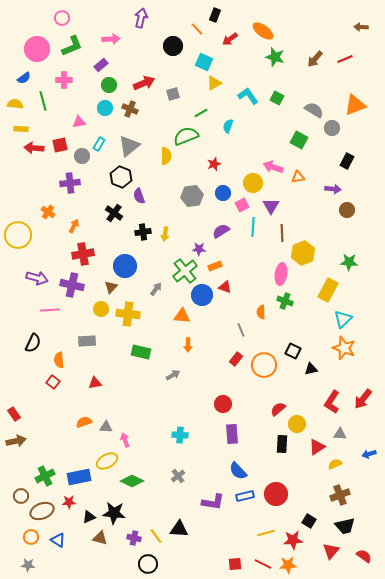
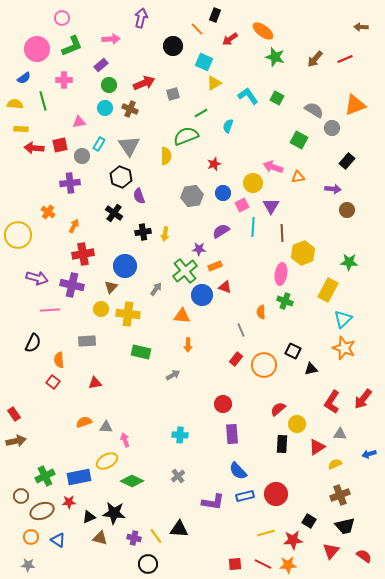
gray triangle at (129, 146): rotated 25 degrees counterclockwise
black rectangle at (347, 161): rotated 14 degrees clockwise
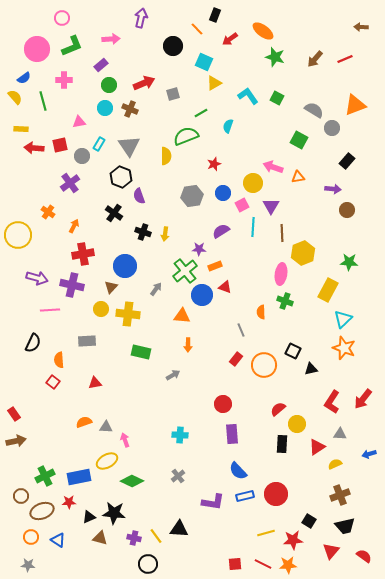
yellow semicircle at (15, 104): moved 7 px up; rotated 42 degrees clockwise
purple cross at (70, 183): rotated 30 degrees counterclockwise
black cross at (143, 232): rotated 28 degrees clockwise
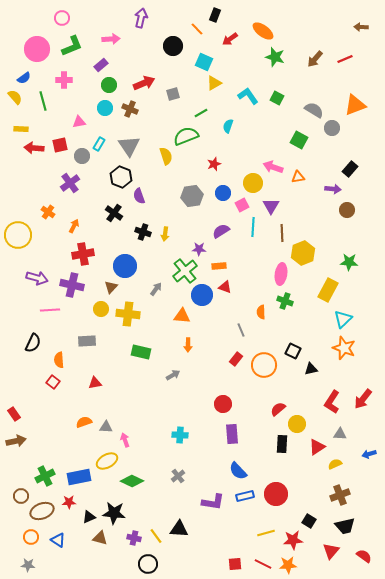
yellow semicircle at (166, 156): rotated 18 degrees counterclockwise
black rectangle at (347, 161): moved 3 px right, 8 px down
orange rectangle at (215, 266): moved 4 px right; rotated 16 degrees clockwise
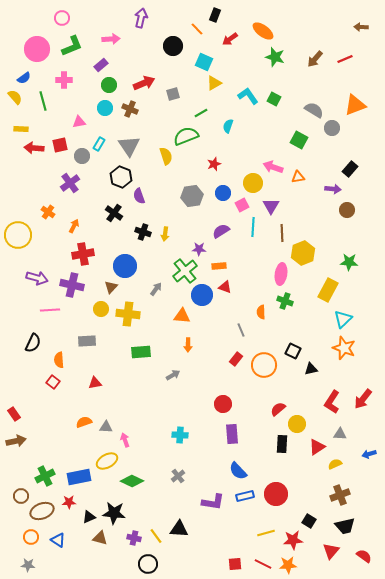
green square at (277, 98): moved 3 px left, 1 px down
green rectangle at (141, 352): rotated 18 degrees counterclockwise
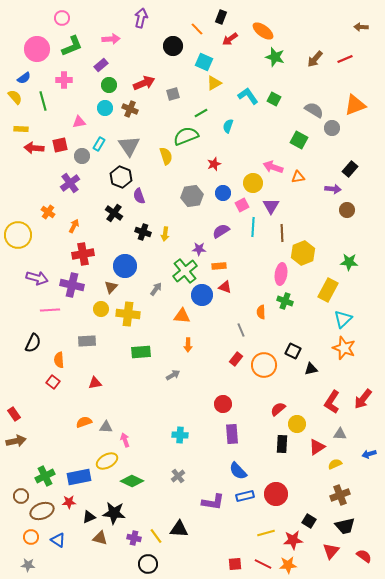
black rectangle at (215, 15): moved 6 px right, 2 px down
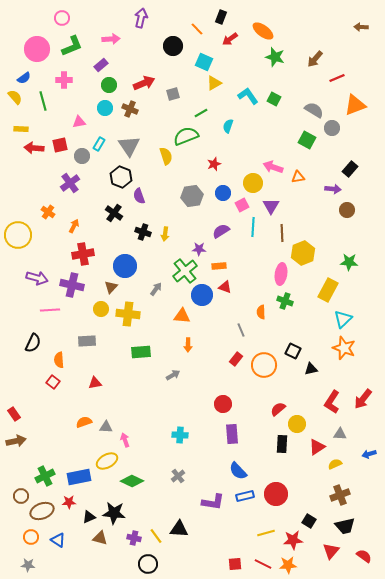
red line at (345, 59): moved 8 px left, 19 px down
green square at (299, 140): moved 8 px right
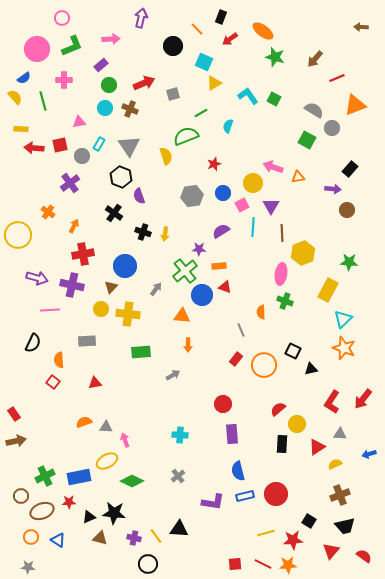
blue semicircle at (238, 471): rotated 30 degrees clockwise
gray star at (28, 565): moved 2 px down
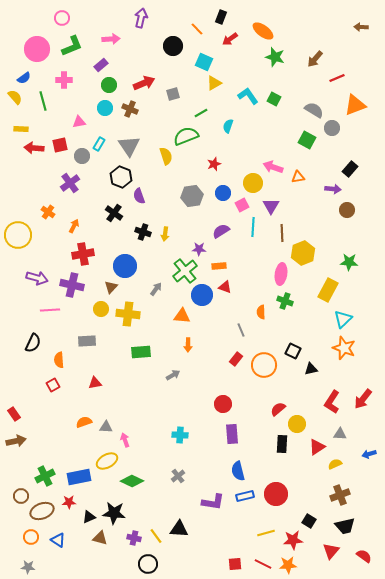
red square at (53, 382): moved 3 px down; rotated 24 degrees clockwise
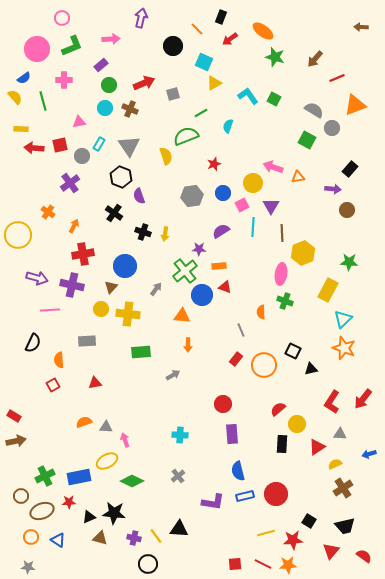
red rectangle at (14, 414): moved 2 px down; rotated 24 degrees counterclockwise
brown cross at (340, 495): moved 3 px right, 7 px up; rotated 12 degrees counterclockwise
